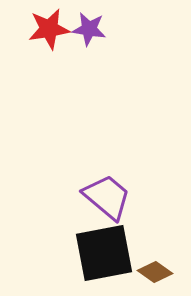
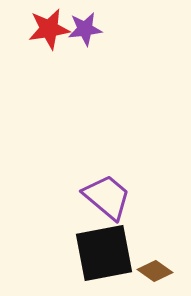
purple star: moved 4 px left; rotated 16 degrees counterclockwise
brown diamond: moved 1 px up
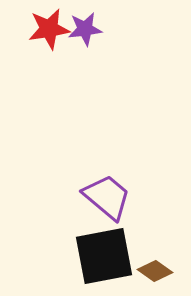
black square: moved 3 px down
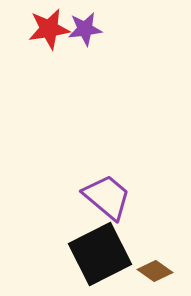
black square: moved 4 px left, 2 px up; rotated 16 degrees counterclockwise
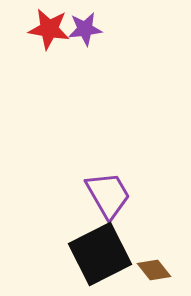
red star: rotated 18 degrees clockwise
purple trapezoid: moved 1 px right, 2 px up; rotated 20 degrees clockwise
brown diamond: moved 1 px left, 1 px up; rotated 16 degrees clockwise
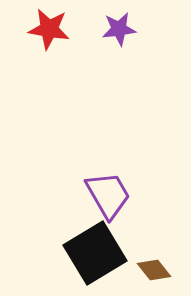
purple star: moved 34 px right
black square: moved 5 px left, 1 px up; rotated 4 degrees counterclockwise
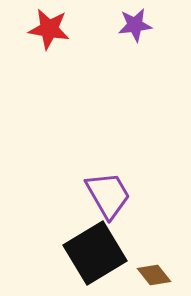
purple star: moved 16 px right, 4 px up
brown diamond: moved 5 px down
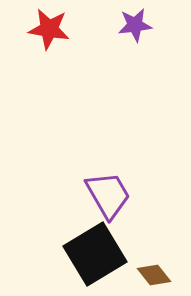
black square: moved 1 px down
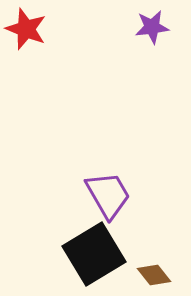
purple star: moved 17 px right, 2 px down
red star: moved 23 px left; rotated 12 degrees clockwise
black square: moved 1 px left
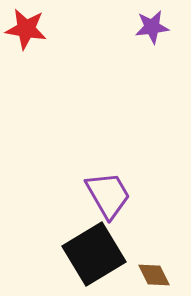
red star: rotated 12 degrees counterclockwise
brown diamond: rotated 12 degrees clockwise
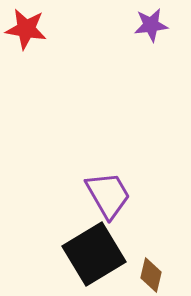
purple star: moved 1 px left, 2 px up
brown diamond: moved 3 px left; rotated 40 degrees clockwise
